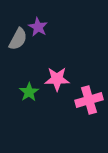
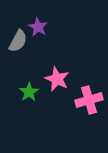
gray semicircle: moved 2 px down
pink star: rotated 25 degrees clockwise
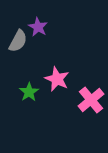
pink cross: moved 2 px right; rotated 24 degrees counterclockwise
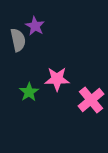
purple star: moved 3 px left, 1 px up
gray semicircle: moved 1 px up; rotated 40 degrees counterclockwise
pink star: rotated 25 degrees counterclockwise
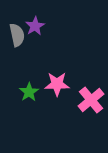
purple star: rotated 12 degrees clockwise
gray semicircle: moved 1 px left, 5 px up
pink star: moved 5 px down
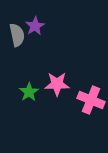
pink cross: rotated 28 degrees counterclockwise
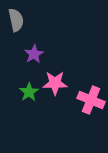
purple star: moved 1 px left, 28 px down
gray semicircle: moved 1 px left, 15 px up
pink star: moved 2 px left, 1 px up
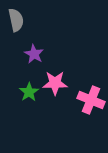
purple star: rotated 12 degrees counterclockwise
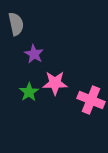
gray semicircle: moved 4 px down
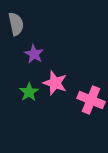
pink star: rotated 20 degrees clockwise
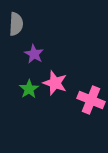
gray semicircle: rotated 15 degrees clockwise
green star: moved 3 px up
